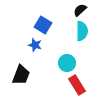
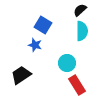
black trapezoid: rotated 145 degrees counterclockwise
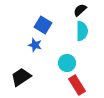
black trapezoid: moved 2 px down
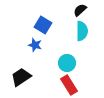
red rectangle: moved 8 px left
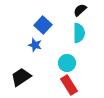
blue square: rotated 12 degrees clockwise
cyan semicircle: moved 3 px left, 2 px down
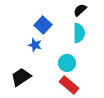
red rectangle: rotated 18 degrees counterclockwise
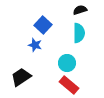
black semicircle: rotated 24 degrees clockwise
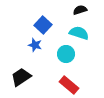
cyan semicircle: rotated 72 degrees counterclockwise
cyan circle: moved 1 px left, 9 px up
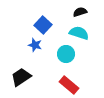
black semicircle: moved 2 px down
